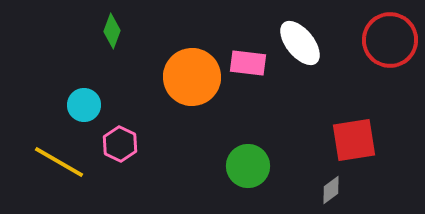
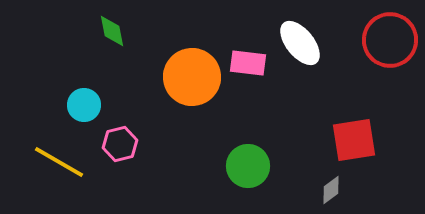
green diamond: rotated 32 degrees counterclockwise
pink hexagon: rotated 20 degrees clockwise
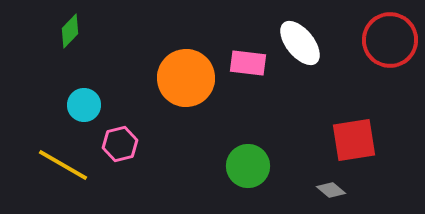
green diamond: moved 42 px left; rotated 56 degrees clockwise
orange circle: moved 6 px left, 1 px down
yellow line: moved 4 px right, 3 px down
gray diamond: rotated 76 degrees clockwise
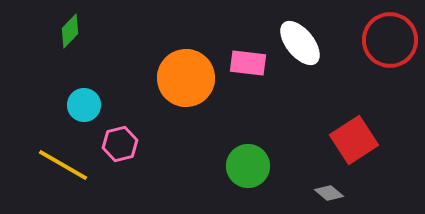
red square: rotated 24 degrees counterclockwise
gray diamond: moved 2 px left, 3 px down
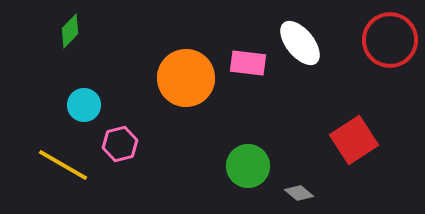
gray diamond: moved 30 px left
